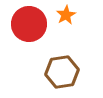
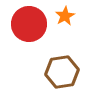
orange star: moved 1 px left, 1 px down
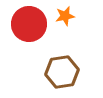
orange star: rotated 18 degrees clockwise
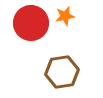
red circle: moved 2 px right, 1 px up
